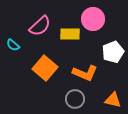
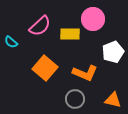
cyan semicircle: moved 2 px left, 3 px up
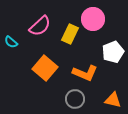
yellow rectangle: rotated 66 degrees counterclockwise
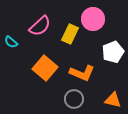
orange L-shape: moved 3 px left
gray circle: moved 1 px left
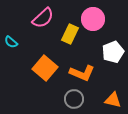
pink semicircle: moved 3 px right, 8 px up
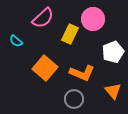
cyan semicircle: moved 5 px right, 1 px up
orange triangle: moved 9 px up; rotated 36 degrees clockwise
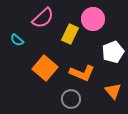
cyan semicircle: moved 1 px right, 1 px up
gray circle: moved 3 px left
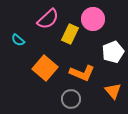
pink semicircle: moved 5 px right, 1 px down
cyan semicircle: moved 1 px right
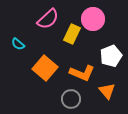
yellow rectangle: moved 2 px right
cyan semicircle: moved 4 px down
white pentagon: moved 2 px left, 4 px down
orange triangle: moved 6 px left
